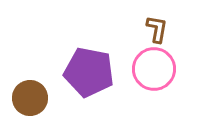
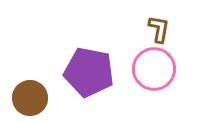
brown L-shape: moved 2 px right
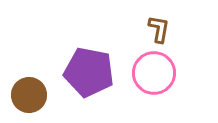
pink circle: moved 4 px down
brown circle: moved 1 px left, 3 px up
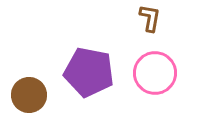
brown L-shape: moved 9 px left, 11 px up
pink circle: moved 1 px right
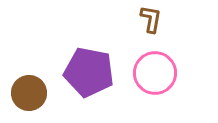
brown L-shape: moved 1 px right, 1 px down
brown circle: moved 2 px up
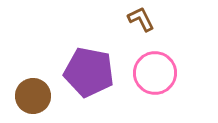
brown L-shape: moved 10 px left; rotated 36 degrees counterclockwise
brown circle: moved 4 px right, 3 px down
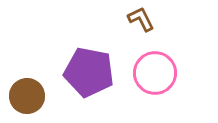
brown circle: moved 6 px left
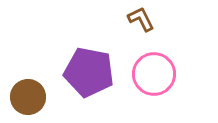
pink circle: moved 1 px left, 1 px down
brown circle: moved 1 px right, 1 px down
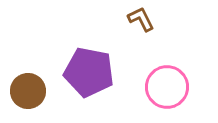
pink circle: moved 13 px right, 13 px down
brown circle: moved 6 px up
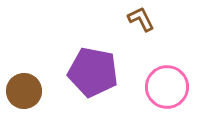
purple pentagon: moved 4 px right
brown circle: moved 4 px left
